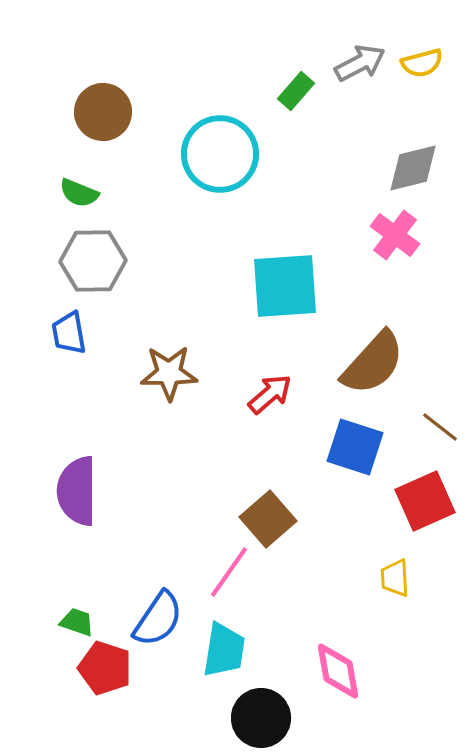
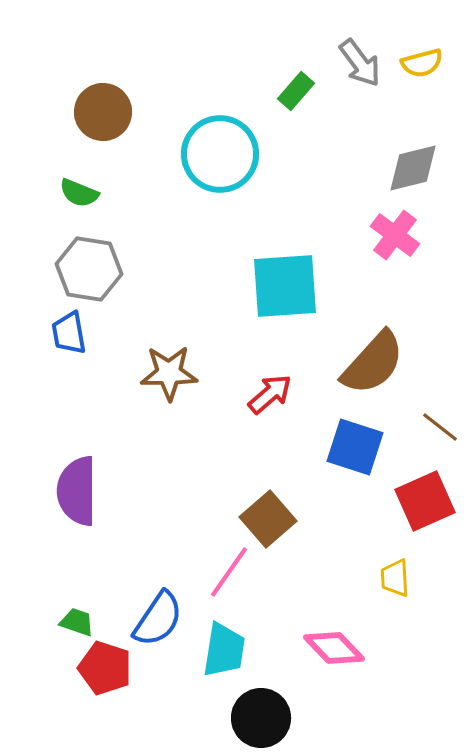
gray arrow: rotated 81 degrees clockwise
gray hexagon: moved 4 px left, 8 px down; rotated 10 degrees clockwise
pink diamond: moved 4 px left, 23 px up; rotated 34 degrees counterclockwise
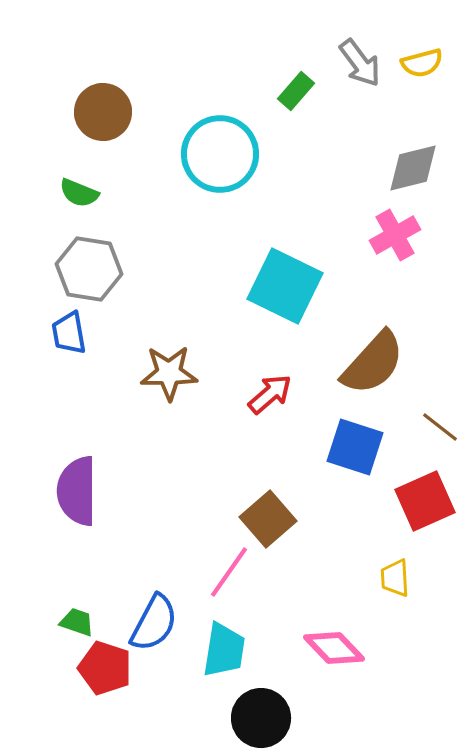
pink cross: rotated 24 degrees clockwise
cyan square: rotated 30 degrees clockwise
blue semicircle: moved 4 px left, 4 px down; rotated 6 degrees counterclockwise
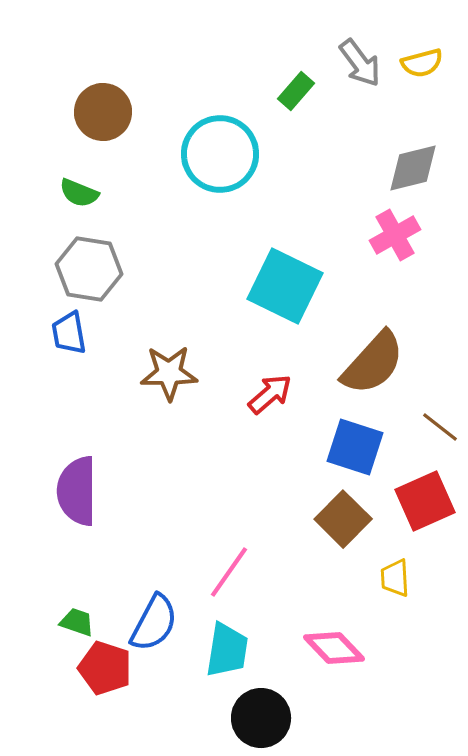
brown square: moved 75 px right; rotated 4 degrees counterclockwise
cyan trapezoid: moved 3 px right
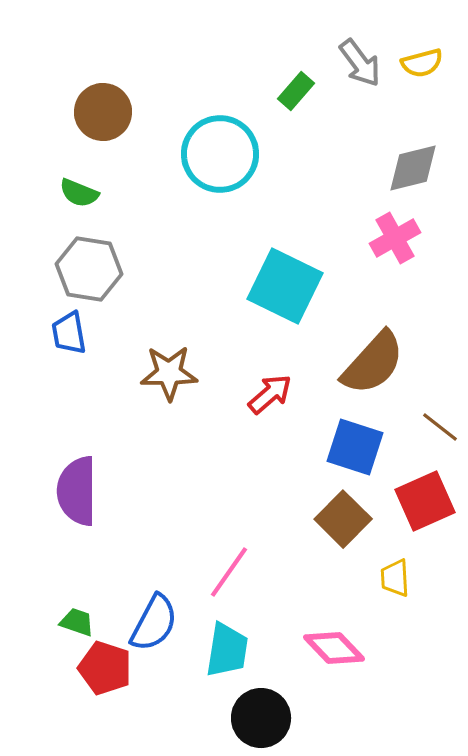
pink cross: moved 3 px down
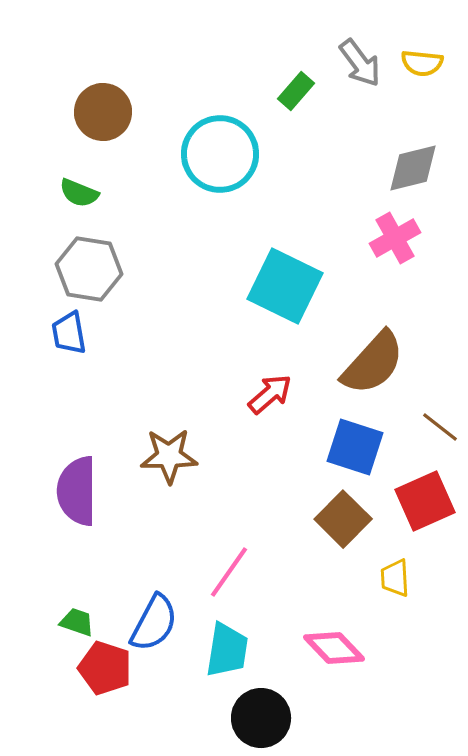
yellow semicircle: rotated 21 degrees clockwise
brown star: moved 83 px down
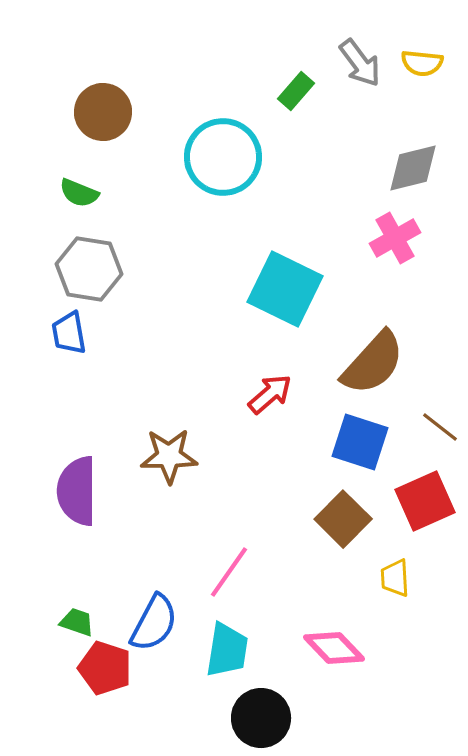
cyan circle: moved 3 px right, 3 px down
cyan square: moved 3 px down
blue square: moved 5 px right, 5 px up
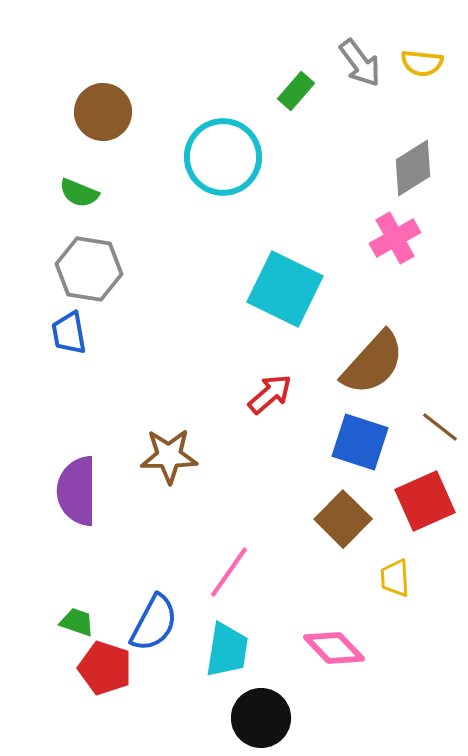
gray diamond: rotated 18 degrees counterclockwise
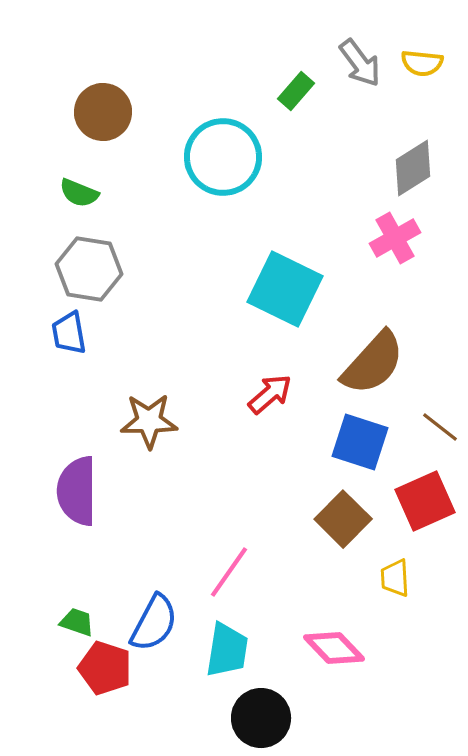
brown star: moved 20 px left, 35 px up
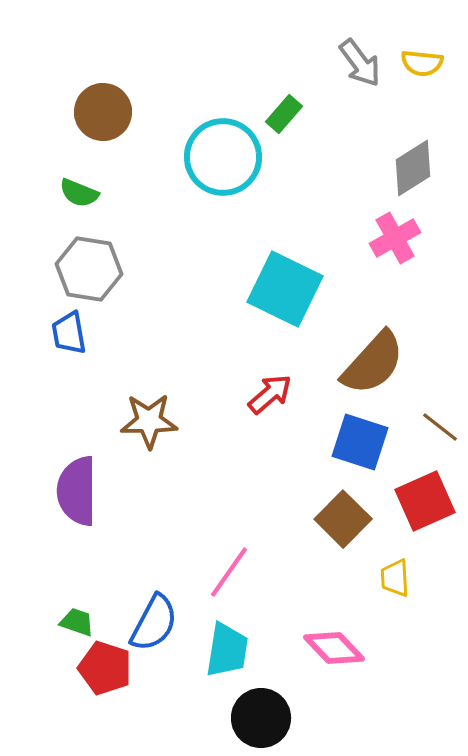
green rectangle: moved 12 px left, 23 px down
